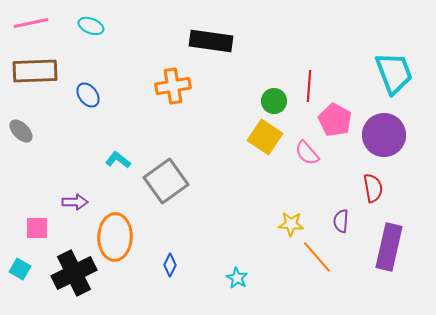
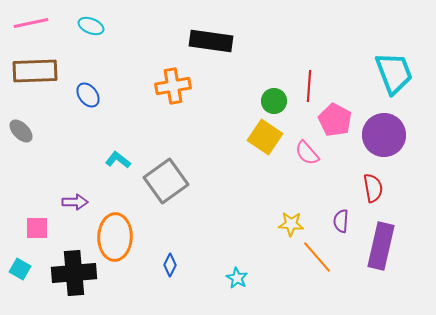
purple rectangle: moved 8 px left, 1 px up
black cross: rotated 21 degrees clockwise
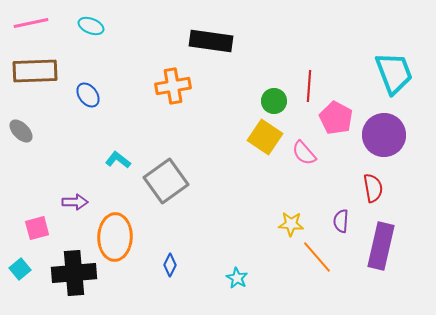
pink pentagon: moved 1 px right, 2 px up
pink semicircle: moved 3 px left
pink square: rotated 15 degrees counterclockwise
cyan square: rotated 20 degrees clockwise
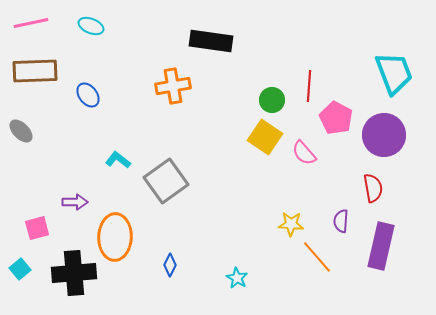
green circle: moved 2 px left, 1 px up
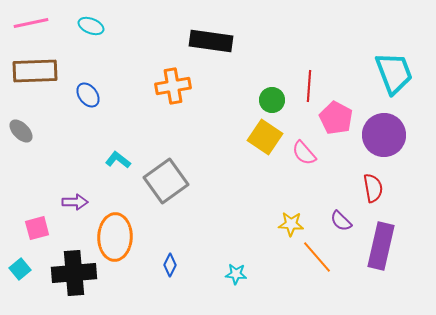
purple semicircle: rotated 50 degrees counterclockwise
cyan star: moved 1 px left, 4 px up; rotated 25 degrees counterclockwise
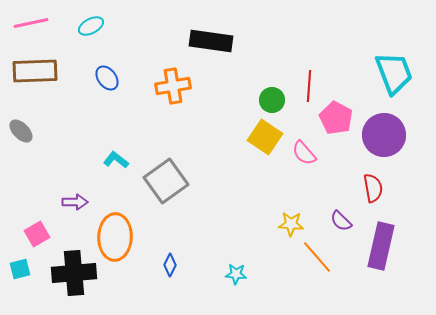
cyan ellipse: rotated 50 degrees counterclockwise
blue ellipse: moved 19 px right, 17 px up
cyan L-shape: moved 2 px left
pink square: moved 6 px down; rotated 15 degrees counterclockwise
cyan square: rotated 25 degrees clockwise
